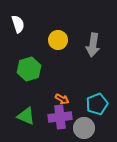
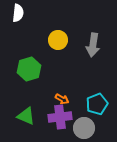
white semicircle: moved 11 px up; rotated 24 degrees clockwise
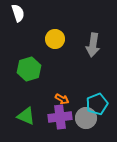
white semicircle: rotated 24 degrees counterclockwise
yellow circle: moved 3 px left, 1 px up
gray circle: moved 2 px right, 10 px up
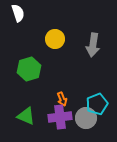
orange arrow: rotated 40 degrees clockwise
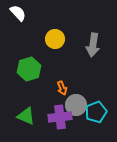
white semicircle: rotated 24 degrees counterclockwise
orange arrow: moved 11 px up
cyan pentagon: moved 1 px left, 8 px down
gray circle: moved 10 px left, 13 px up
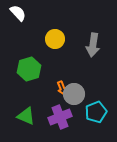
gray circle: moved 2 px left, 11 px up
purple cross: rotated 15 degrees counterclockwise
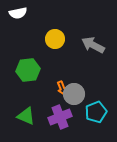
white semicircle: rotated 120 degrees clockwise
gray arrow: rotated 110 degrees clockwise
green hexagon: moved 1 px left, 1 px down; rotated 10 degrees clockwise
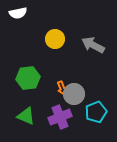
green hexagon: moved 8 px down
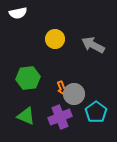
cyan pentagon: rotated 15 degrees counterclockwise
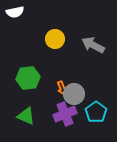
white semicircle: moved 3 px left, 1 px up
purple cross: moved 5 px right, 3 px up
